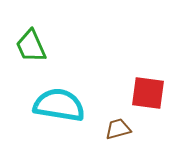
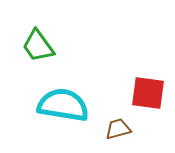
green trapezoid: moved 7 px right; rotated 12 degrees counterclockwise
cyan semicircle: moved 4 px right
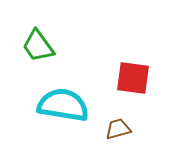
red square: moved 15 px left, 15 px up
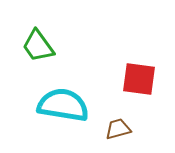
red square: moved 6 px right, 1 px down
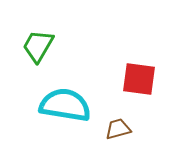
green trapezoid: rotated 66 degrees clockwise
cyan semicircle: moved 2 px right
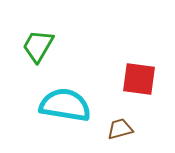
brown trapezoid: moved 2 px right
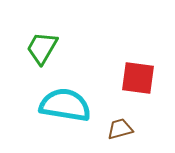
green trapezoid: moved 4 px right, 2 px down
red square: moved 1 px left, 1 px up
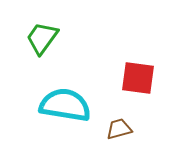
green trapezoid: moved 10 px up; rotated 6 degrees clockwise
brown trapezoid: moved 1 px left
